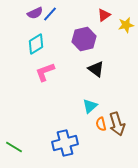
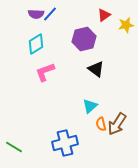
purple semicircle: moved 1 px right, 1 px down; rotated 28 degrees clockwise
brown arrow: rotated 50 degrees clockwise
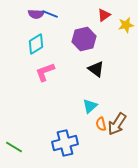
blue line: rotated 70 degrees clockwise
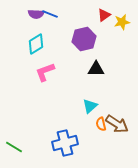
yellow star: moved 4 px left, 3 px up
black triangle: rotated 36 degrees counterclockwise
brown arrow: rotated 90 degrees counterclockwise
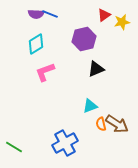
black triangle: rotated 24 degrees counterclockwise
cyan triangle: rotated 21 degrees clockwise
blue cross: rotated 15 degrees counterclockwise
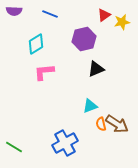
purple semicircle: moved 22 px left, 3 px up
pink L-shape: moved 1 px left; rotated 15 degrees clockwise
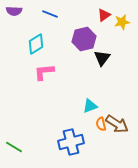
black triangle: moved 6 px right, 11 px up; rotated 30 degrees counterclockwise
blue cross: moved 6 px right, 1 px up; rotated 15 degrees clockwise
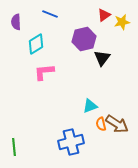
purple semicircle: moved 2 px right, 11 px down; rotated 84 degrees clockwise
green line: rotated 54 degrees clockwise
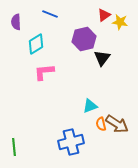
yellow star: moved 2 px left; rotated 21 degrees clockwise
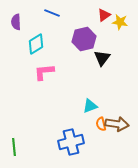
blue line: moved 2 px right, 1 px up
brown arrow: rotated 25 degrees counterclockwise
